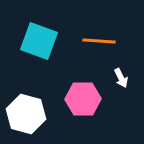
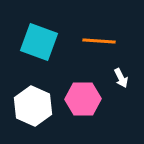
cyan square: moved 1 px down
white hexagon: moved 7 px right, 8 px up; rotated 9 degrees clockwise
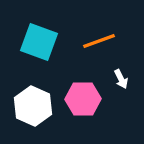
orange line: rotated 24 degrees counterclockwise
white arrow: moved 1 px down
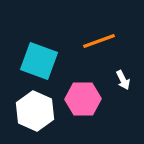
cyan square: moved 19 px down
white arrow: moved 2 px right, 1 px down
white hexagon: moved 2 px right, 5 px down
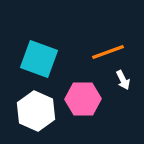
orange line: moved 9 px right, 11 px down
cyan square: moved 2 px up
white hexagon: moved 1 px right
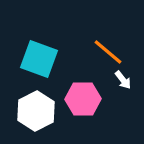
orange line: rotated 60 degrees clockwise
white arrow: rotated 12 degrees counterclockwise
white hexagon: rotated 9 degrees clockwise
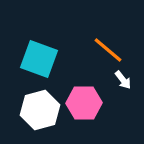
orange line: moved 2 px up
pink hexagon: moved 1 px right, 4 px down
white hexagon: moved 4 px right, 1 px up; rotated 12 degrees clockwise
